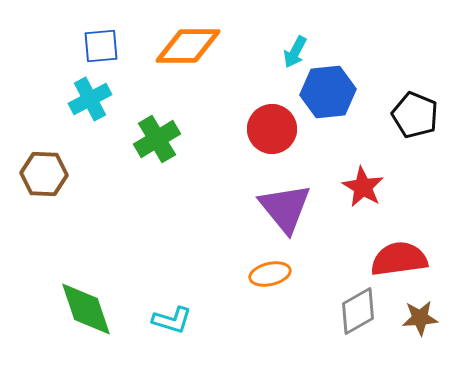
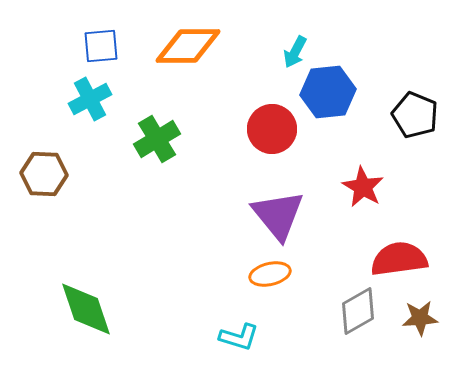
purple triangle: moved 7 px left, 7 px down
cyan L-shape: moved 67 px right, 17 px down
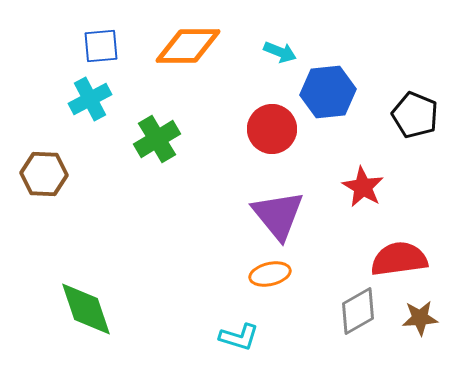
cyan arrow: moved 15 px left; rotated 96 degrees counterclockwise
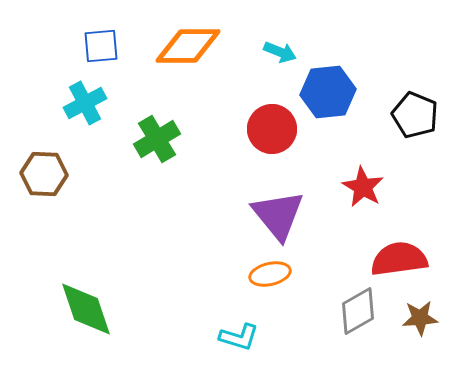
cyan cross: moved 5 px left, 4 px down
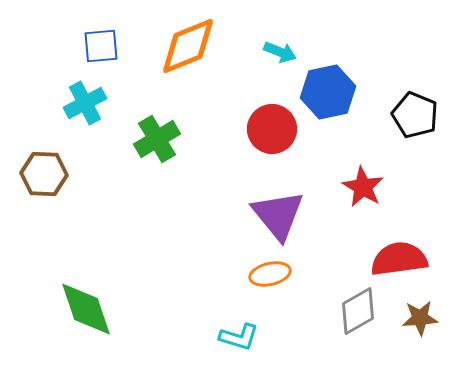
orange diamond: rotated 22 degrees counterclockwise
blue hexagon: rotated 6 degrees counterclockwise
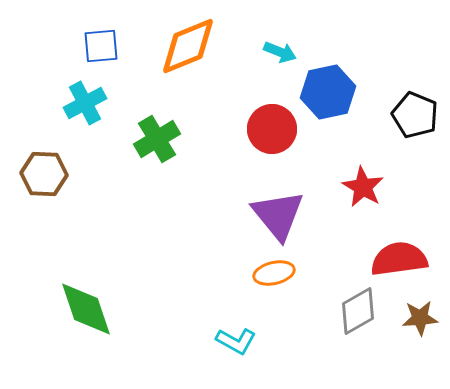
orange ellipse: moved 4 px right, 1 px up
cyan L-shape: moved 3 px left, 4 px down; rotated 12 degrees clockwise
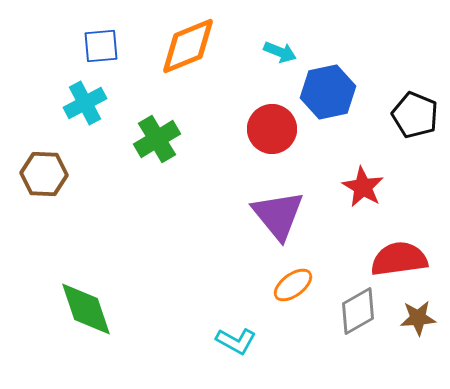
orange ellipse: moved 19 px right, 12 px down; rotated 24 degrees counterclockwise
brown star: moved 2 px left
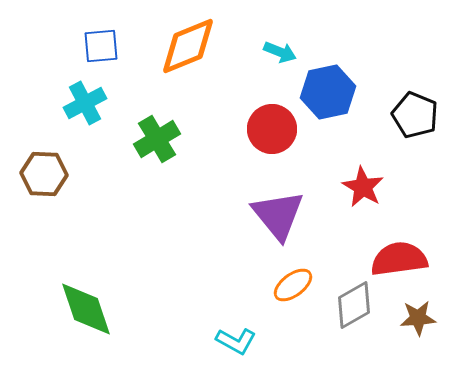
gray diamond: moved 4 px left, 6 px up
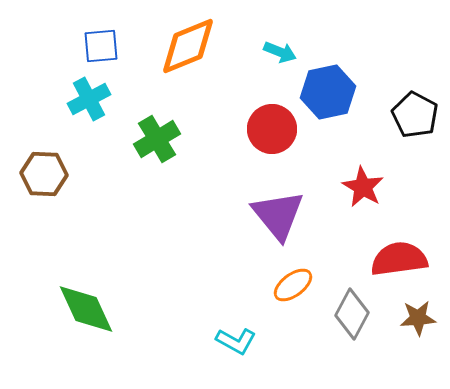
cyan cross: moved 4 px right, 4 px up
black pentagon: rotated 6 degrees clockwise
gray diamond: moved 2 px left, 9 px down; rotated 33 degrees counterclockwise
green diamond: rotated 6 degrees counterclockwise
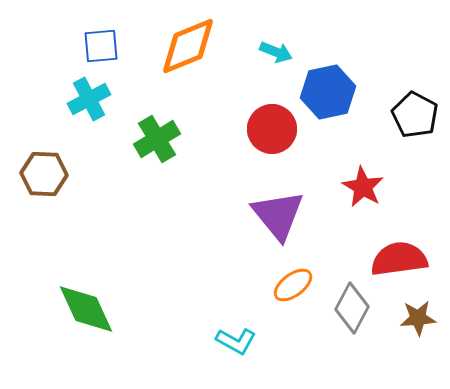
cyan arrow: moved 4 px left
gray diamond: moved 6 px up
